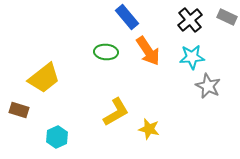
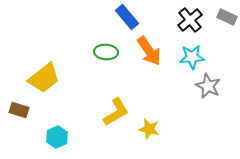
orange arrow: moved 1 px right
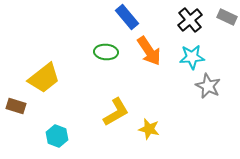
brown rectangle: moved 3 px left, 4 px up
cyan hexagon: moved 1 px up; rotated 15 degrees counterclockwise
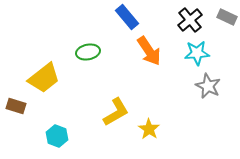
green ellipse: moved 18 px left; rotated 15 degrees counterclockwise
cyan star: moved 5 px right, 4 px up
yellow star: rotated 20 degrees clockwise
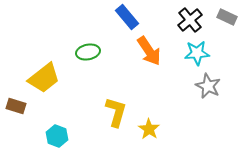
yellow L-shape: rotated 44 degrees counterclockwise
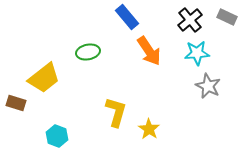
brown rectangle: moved 3 px up
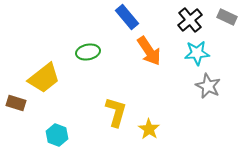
cyan hexagon: moved 1 px up
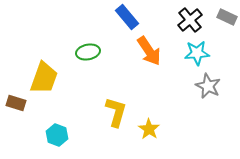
yellow trapezoid: rotated 32 degrees counterclockwise
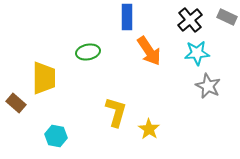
blue rectangle: rotated 40 degrees clockwise
yellow trapezoid: rotated 20 degrees counterclockwise
brown rectangle: rotated 24 degrees clockwise
cyan hexagon: moved 1 px left, 1 px down; rotated 10 degrees counterclockwise
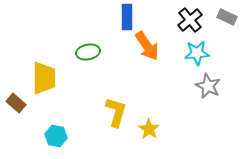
orange arrow: moved 2 px left, 5 px up
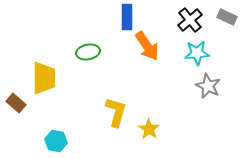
cyan hexagon: moved 5 px down
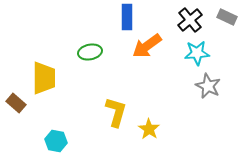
orange arrow: rotated 88 degrees clockwise
green ellipse: moved 2 px right
